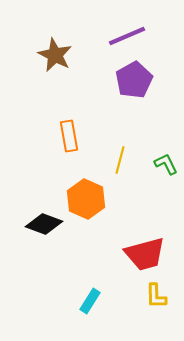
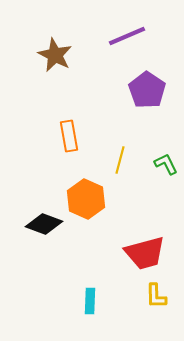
purple pentagon: moved 13 px right, 10 px down; rotated 9 degrees counterclockwise
red trapezoid: moved 1 px up
cyan rectangle: rotated 30 degrees counterclockwise
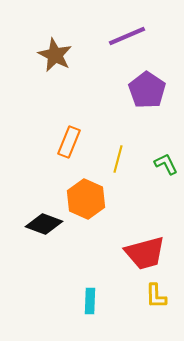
orange rectangle: moved 6 px down; rotated 32 degrees clockwise
yellow line: moved 2 px left, 1 px up
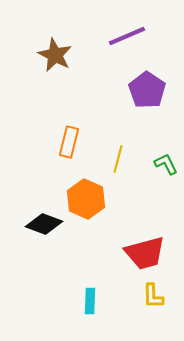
orange rectangle: rotated 8 degrees counterclockwise
yellow L-shape: moved 3 px left
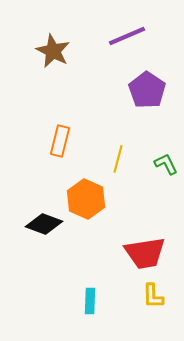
brown star: moved 2 px left, 4 px up
orange rectangle: moved 9 px left, 1 px up
red trapezoid: rotated 6 degrees clockwise
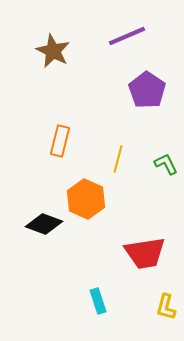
yellow L-shape: moved 13 px right, 11 px down; rotated 16 degrees clockwise
cyan rectangle: moved 8 px right; rotated 20 degrees counterclockwise
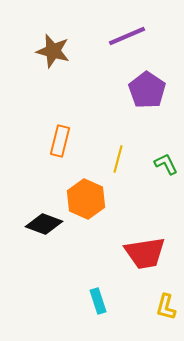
brown star: rotated 12 degrees counterclockwise
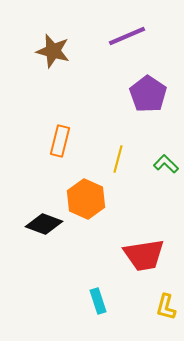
purple pentagon: moved 1 px right, 4 px down
green L-shape: rotated 20 degrees counterclockwise
red trapezoid: moved 1 px left, 2 px down
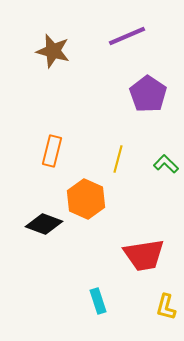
orange rectangle: moved 8 px left, 10 px down
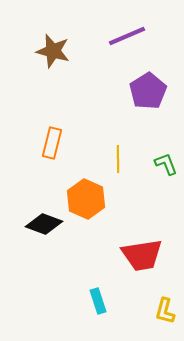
purple pentagon: moved 3 px up; rotated 6 degrees clockwise
orange rectangle: moved 8 px up
yellow line: rotated 16 degrees counterclockwise
green L-shape: rotated 25 degrees clockwise
red trapezoid: moved 2 px left
yellow L-shape: moved 1 px left, 4 px down
